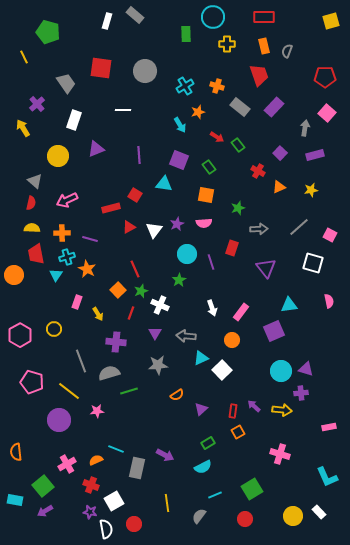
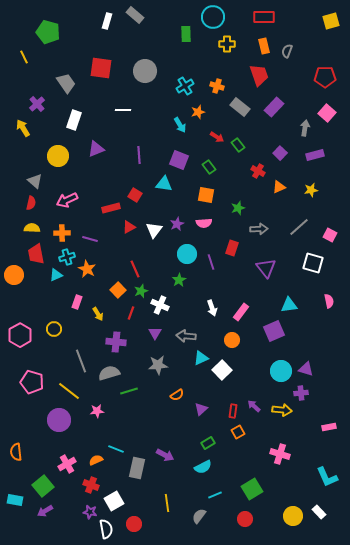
cyan triangle at (56, 275): rotated 32 degrees clockwise
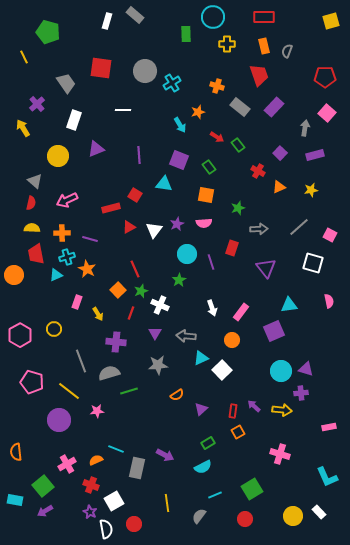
cyan cross at (185, 86): moved 13 px left, 3 px up
purple star at (90, 512): rotated 16 degrees clockwise
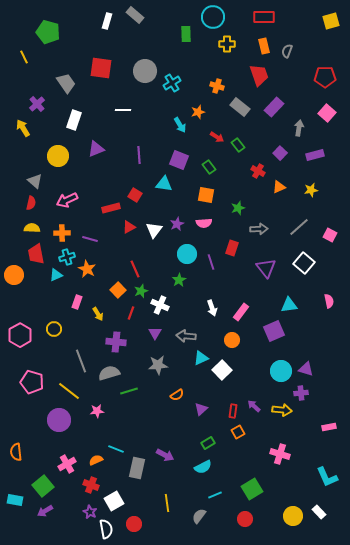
gray arrow at (305, 128): moved 6 px left
white square at (313, 263): moved 9 px left; rotated 25 degrees clockwise
